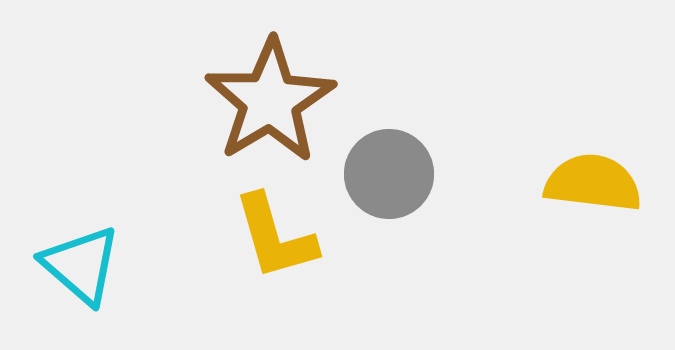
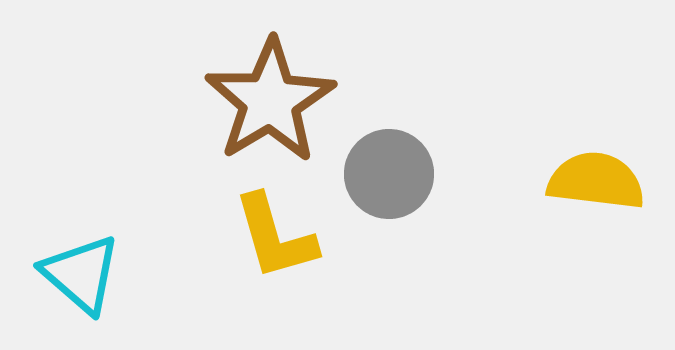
yellow semicircle: moved 3 px right, 2 px up
cyan triangle: moved 9 px down
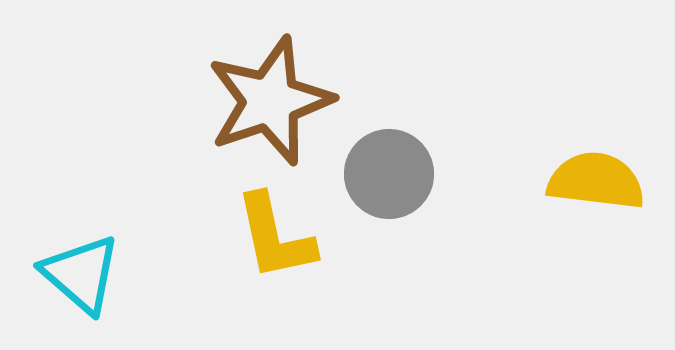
brown star: rotated 12 degrees clockwise
yellow L-shape: rotated 4 degrees clockwise
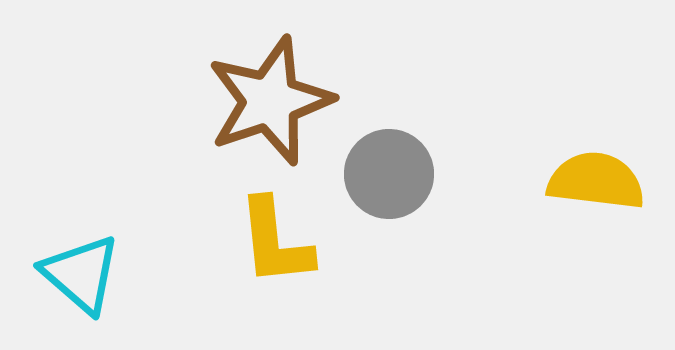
yellow L-shape: moved 5 px down; rotated 6 degrees clockwise
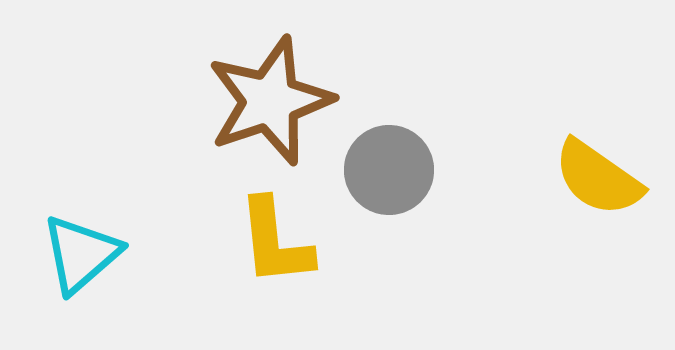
gray circle: moved 4 px up
yellow semicircle: moved 2 px right, 3 px up; rotated 152 degrees counterclockwise
cyan triangle: moved 20 px up; rotated 38 degrees clockwise
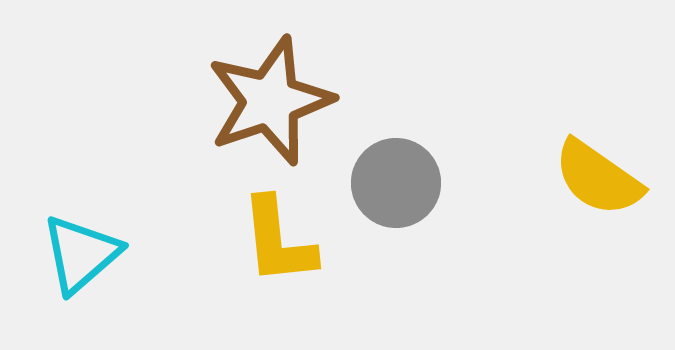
gray circle: moved 7 px right, 13 px down
yellow L-shape: moved 3 px right, 1 px up
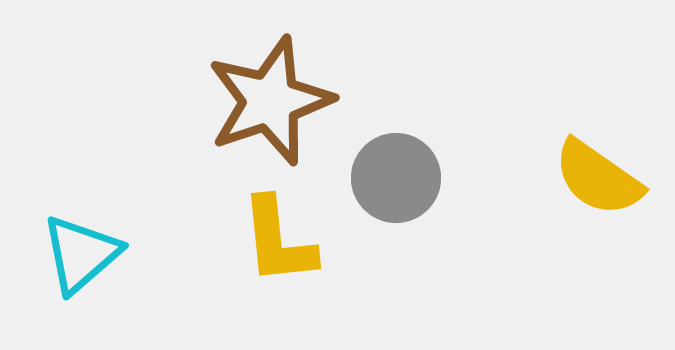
gray circle: moved 5 px up
